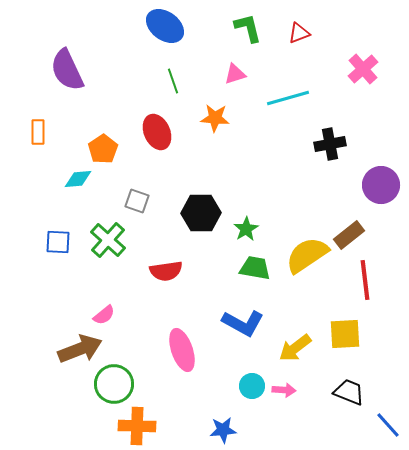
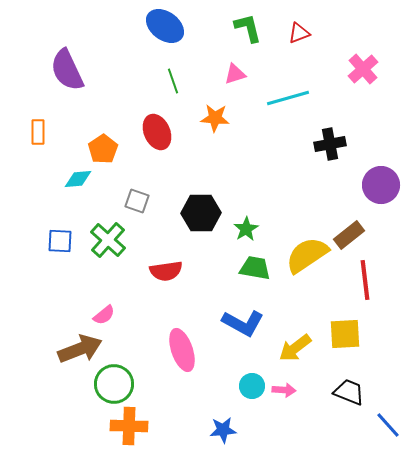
blue square: moved 2 px right, 1 px up
orange cross: moved 8 px left
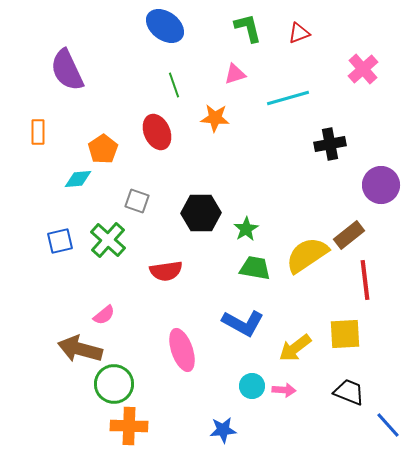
green line: moved 1 px right, 4 px down
blue square: rotated 16 degrees counterclockwise
brown arrow: rotated 144 degrees counterclockwise
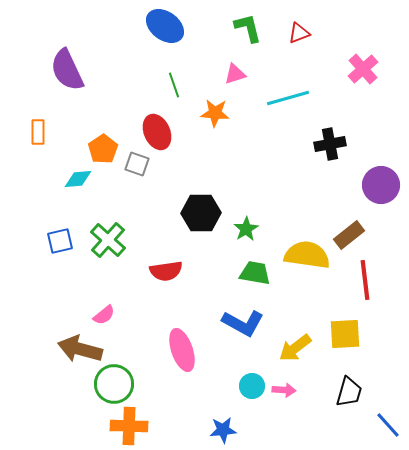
orange star: moved 5 px up
gray square: moved 37 px up
yellow semicircle: rotated 42 degrees clockwise
green trapezoid: moved 5 px down
black trapezoid: rotated 84 degrees clockwise
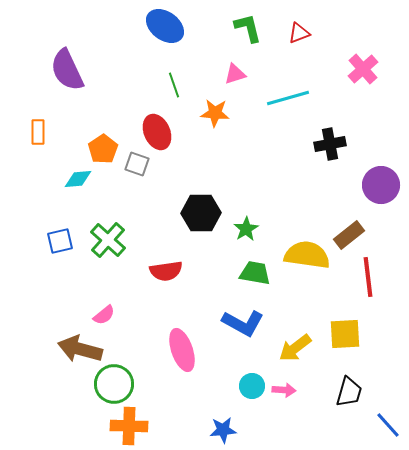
red line: moved 3 px right, 3 px up
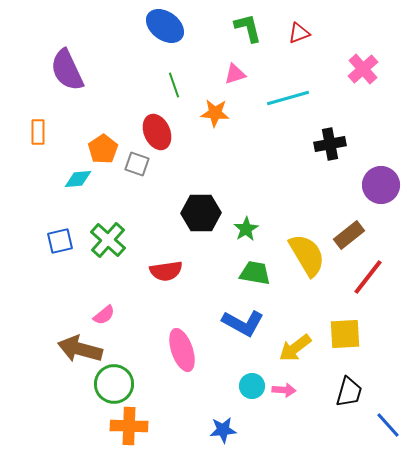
yellow semicircle: rotated 51 degrees clockwise
red line: rotated 45 degrees clockwise
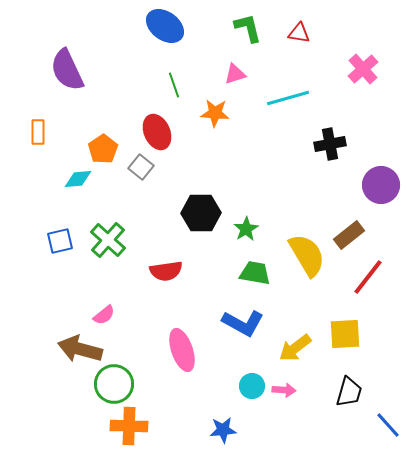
red triangle: rotated 30 degrees clockwise
gray square: moved 4 px right, 3 px down; rotated 20 degrees clockwise
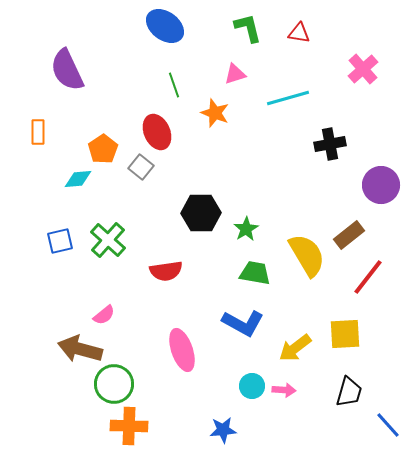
orange star: rotated 16 degrees clockwise
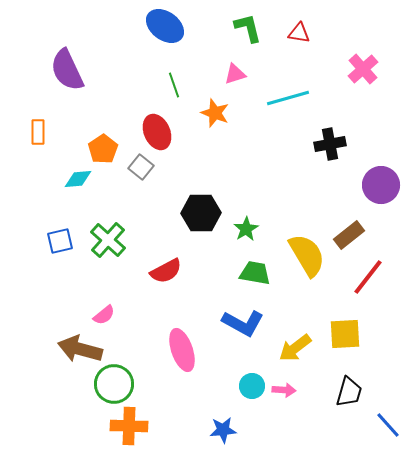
red semicircle: rotated 20 degrees counterclockwise
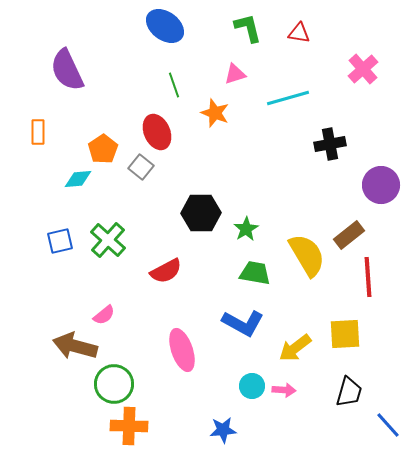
red line: rotated 42 degrees counterclockwise
brown arrow: moved 5 px left, 3 px up
